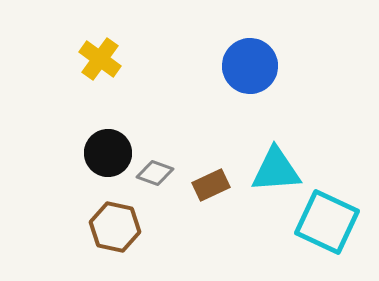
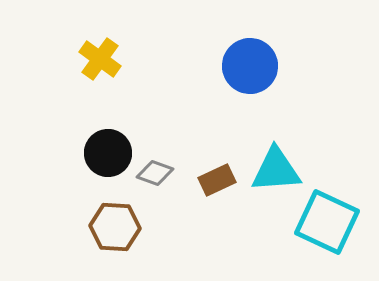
brown rectangle: moved 6 px right, 5 px up
brown hexagon: rotated 9 degrees counterclockwise
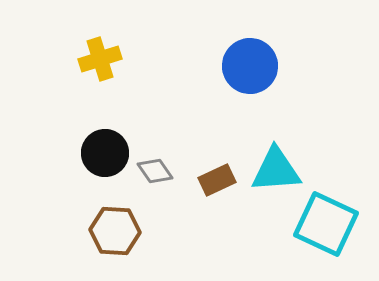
yellow cross: rotated 36 degrees clockwise
black circle: moved 3 px left
gray diamond: moved 2 px up; rotated 36 degrees clockwise
cyan square: moved 1 px left, 2 px down
brown hexagon: moved 4 px down
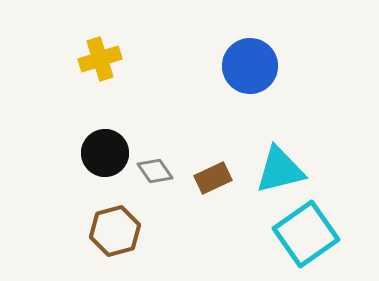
cyan triangle: moved 4 px right; rotated 10 degrees counterclockwise
brown rectangle: moved 4 px left, 2 px up
cyan square: moved 20 px left, 10 px down; rotated 30 degrees clockwise
brown hexagon: rotated 18 degrees counterclockwise
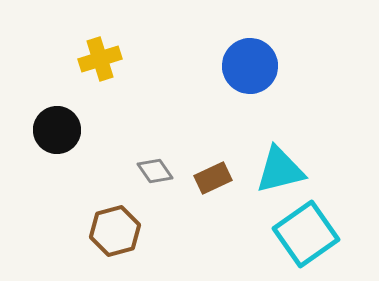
black circle: moved 48 px left, 23 px up
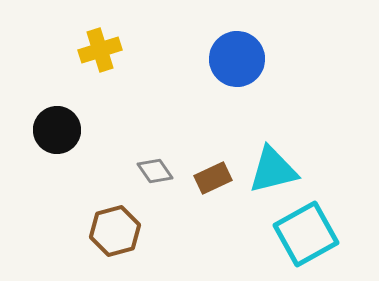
yellow cross: moved 9 px up
blue circle: moved 13 px left, 7 px up
cyan triangle: moved 7 px left
cyan square: rotated 6 degrees clockwise
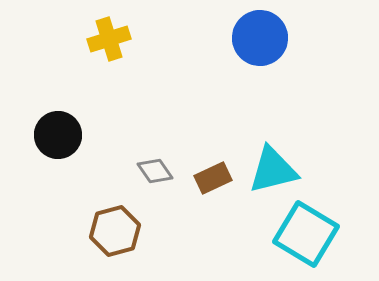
yellow cross: moved 9 px right, 11 px up
blue circle: moved 23 px right, 21 px up
black circle: moved 1 px right, 5 px down
cyan square: rotated 30 degrees counterclockwise
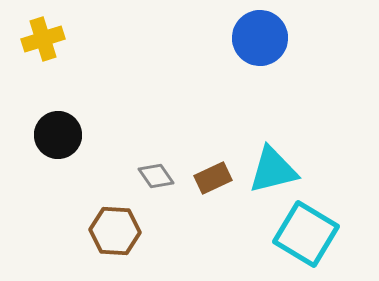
yellow cross: moved 66 px left
gray diamond: moved 1 px right, 5 px down
brown hexagon: rotated 18 degrees clockwise
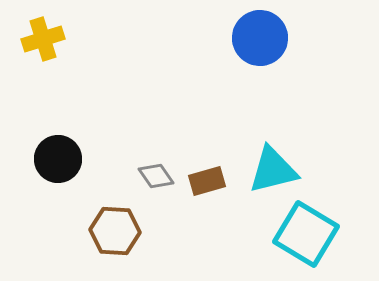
black circle: moved 24 px down
brown rectangle: moved 6 px left, 3 px down; rotated 9 degrees clockwise
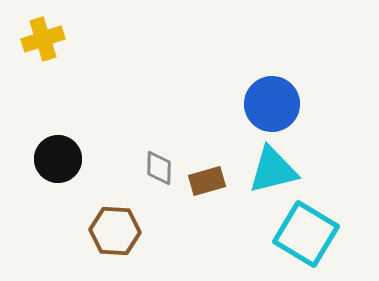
blue circle: moved 12 px right, 66 px down
gray diamond: moved 3 px right, 8 px up; rotated 36 degrees clockwise
